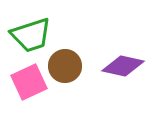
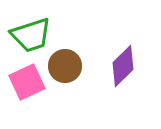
purple diamond: rotated 57 degrees counterclockwise
pink square: moved 2 px left
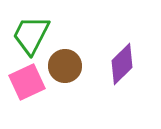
green trapezoid: rotated 135 degrees clockwise
purple diamond: moved 1 px left, 2 px up
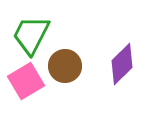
pink square: moved 1 px left, 1 px up; rotated 6 degrees counterclockwise
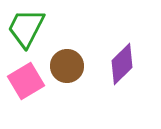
green trapezoid: moved 5 px left, 7 px up
brown circle: moved 2 px right
